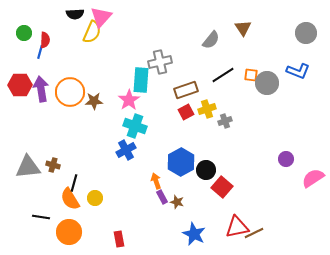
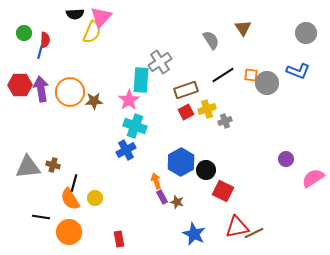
gray semicircle at (211, 40): rotated 72 degrees counterclockwise
gray cross at (160, 62): rotated 20 degrees counterclockwise
red square at (222, 187): moved 1 px right, 4 px down; rotated 15 degrees counterclockwise
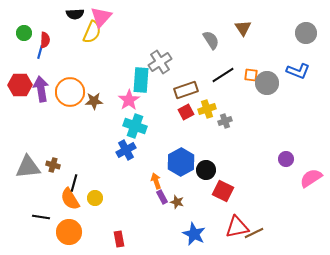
pink semicircle at (313, 178): moved 2 px left
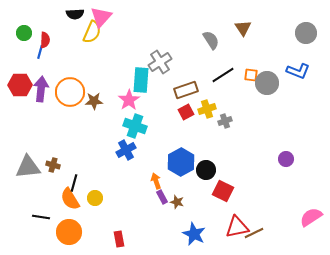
purple arrow at (41, 89): rotated 15 degrees clockwise
pink semicircle at (311, 178): moved 39 px down
